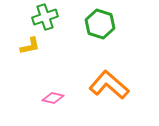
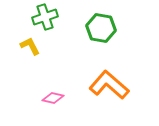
green hexagon: moved 1 px right, 4 px down; rotated 8 degrees counterclockwise
yellow L-shape: rotated 105 degrees counterclockwise
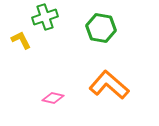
yellow L-shape: moved 9 px left, 6 px up
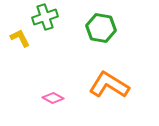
yellow L-shape: moved 1 px left, 2 px up
orange L-shape: rotated 9 degrees counterclockwise
pink diamond: rotated 15 degrees clockwise
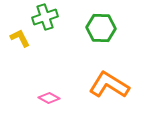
green hexagon: rotated 8 degrees counterclockwise
pink diamond: moved 4 px left
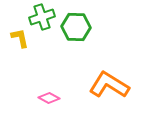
green cross: moved 3 px left
green hexagon: moved 25 px left, 1 px up
yellow L-shape: rotated 15 degrees clockwise
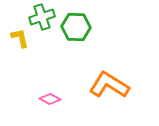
pink diamond: moved 1 px right, 1 px down
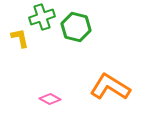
green hexagon: rotated 12 degrees clockwise
orange L-shape: moved 1 px right, 2 px down
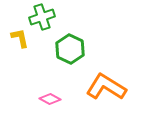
green hexagon: moved 6 px left, 22 px down; rotated 12 degrees clockwise
orange L-shape: moved 4 px left
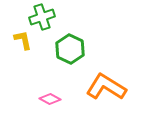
yellow L-shape: moved 3 px right, 2 px down
